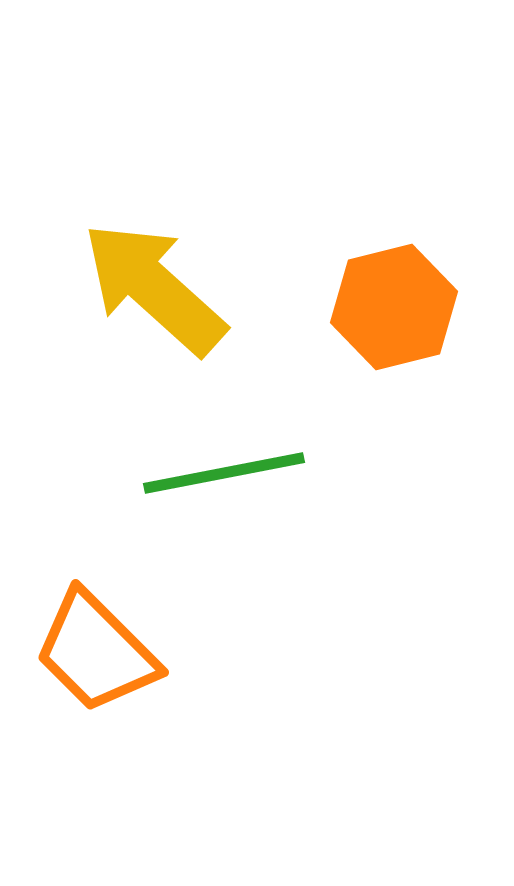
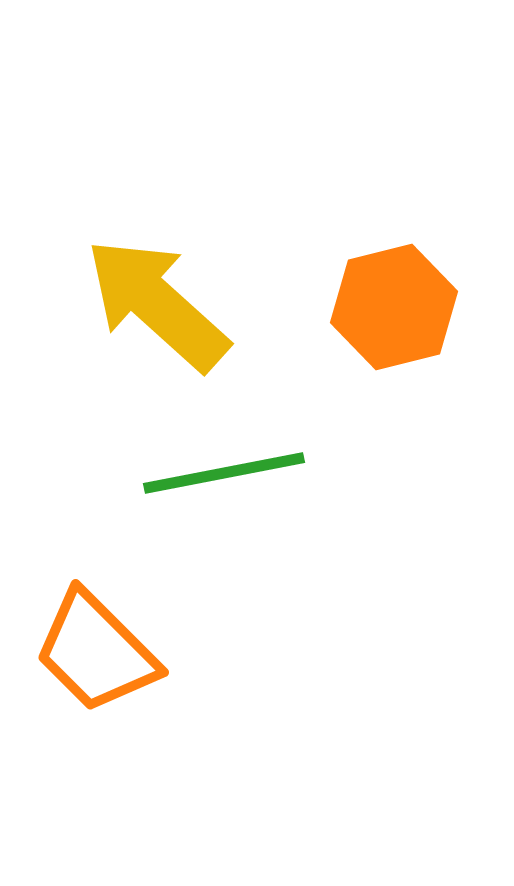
yellow arrow: moved 3 px right, 16 px down
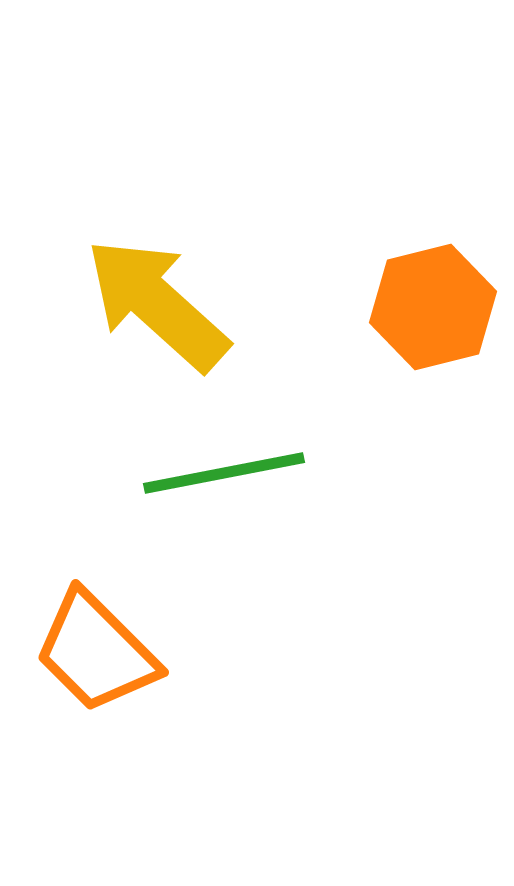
orange hexagon: moved 39 px right
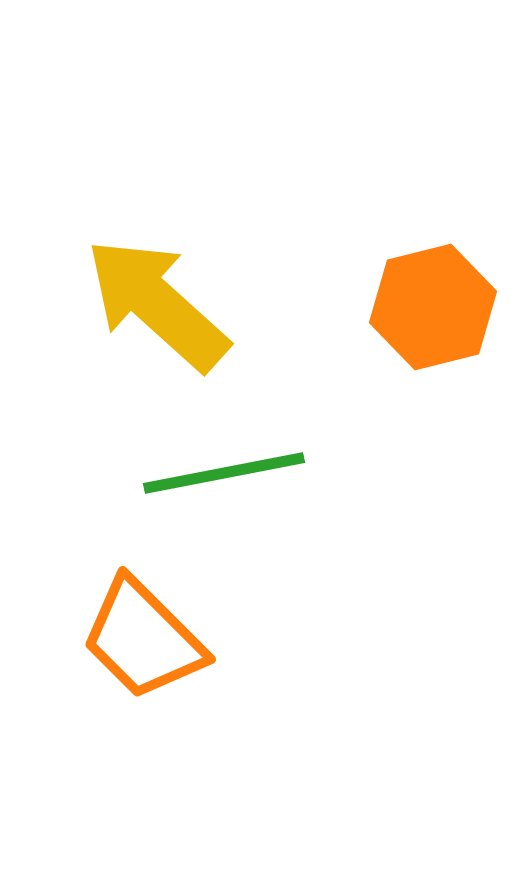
orange trapezoid: moved 47 px right, 13 px up
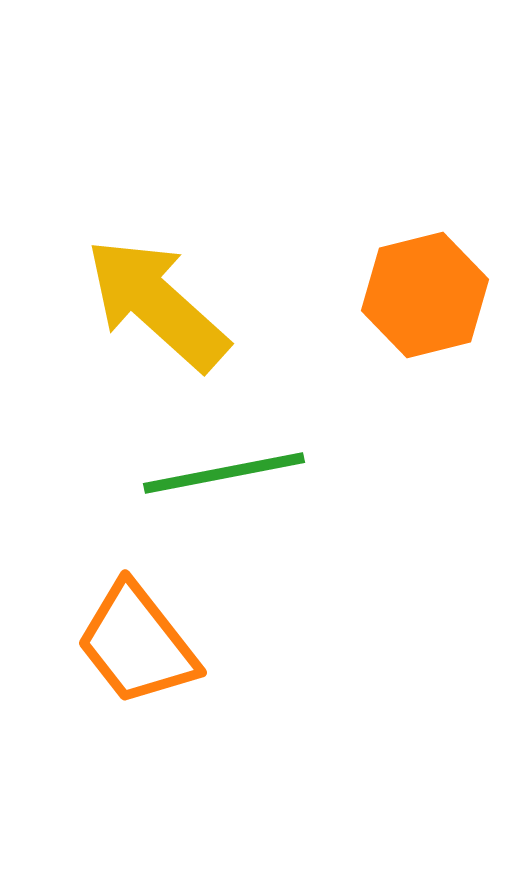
orange hexagon: moved 8 px left, 12 px up
orange trapezoid: moved 6 px left, 5 px down; rotated 7 degrees clockwise
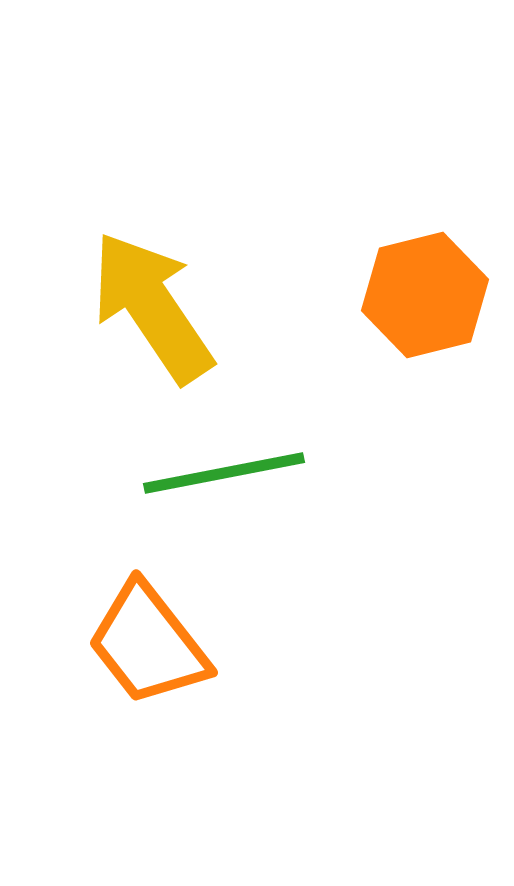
yellow arrow: moved 5 px left, 3 px down; rotated 14 degrees clockwise
orange trapezoid: moved 11 px right
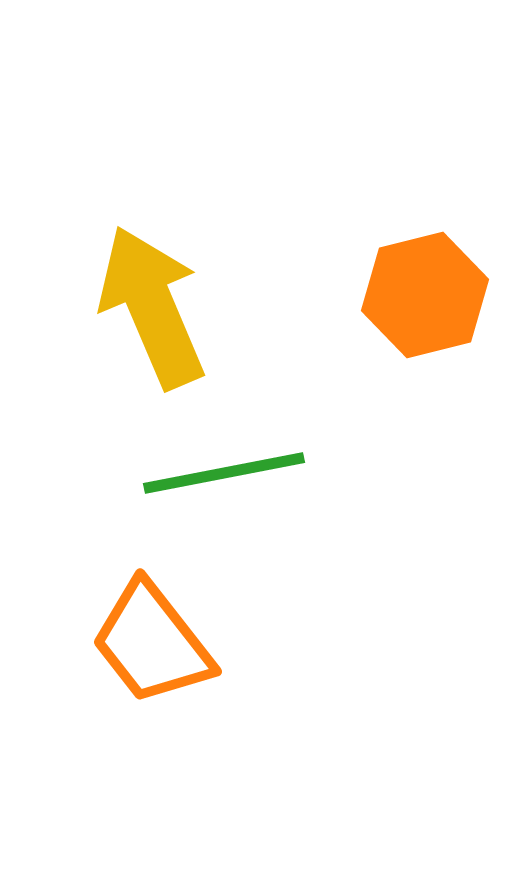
yellow arrow: rotated 11 degrees clockwise
orange trapezoid: moved 4 px right, 1 px up
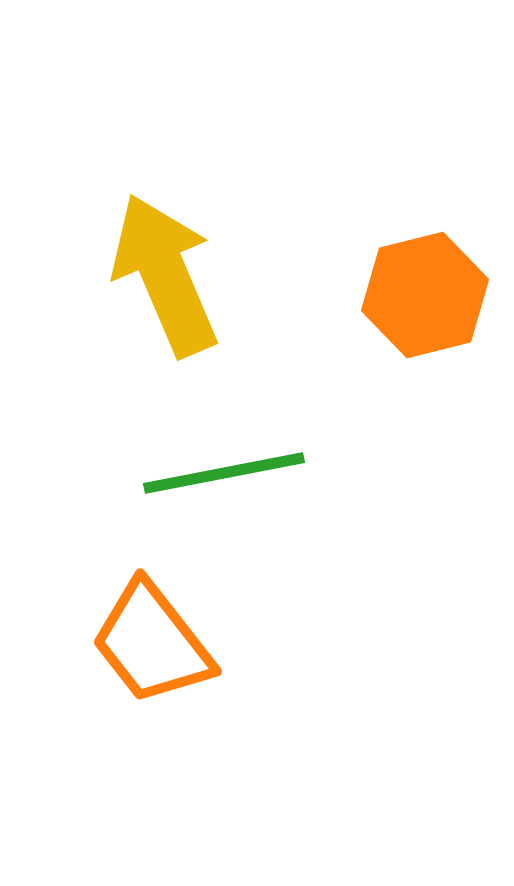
yellow arrow: moved 13 px right, 32 px up
